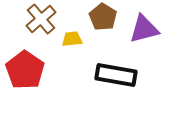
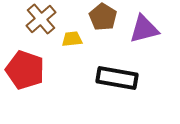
red pentagon: rotated 15 degrees counterclockwise
black rectangle: moved 1 px right, 3 px down
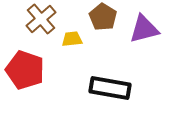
black rectangle: moved 7 px left, 10 px down
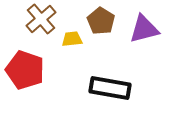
brown pentagon: moved 2 px left, 4 px down
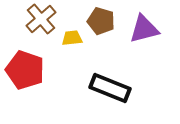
brown pentagon: rotated 16 degrees counterclockwise
yellow trapezoid: moved 1 px up
black rectangle: rotated 12 degrees clockwise
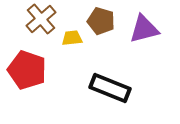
red pentagon: moved 2 px right
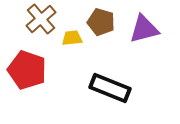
brown pentagon: moved 1 px down
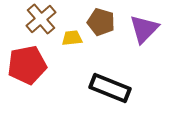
purple triangle: rotated 32 degrees counterclockwise
red pentagon: moved 5 px up; rotated 30 degrees counterclockwise
